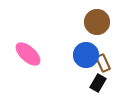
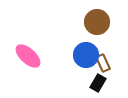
pink ellipse: moved 2 px down
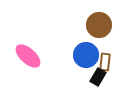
brown circle: moved 2 px right, 3 px down
brown rectangle: moved 2 px right, 1 px up; rotated 30 degrees clockwise
black rectangle: moved 6 px up
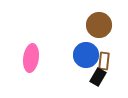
pink ellipse: moved 3 px right, 2 px down; rotated 56 degrees clockwise
brown rectangle: moved 1 px left, 1 px up
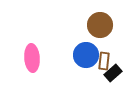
brown circle: moved 1 px right
pink ellipse: moved 1 px right; rotated 12 degrees counterclockwise
black rectangle: moved 15 px right, 4 px up; rotated 18 degrees clockwise
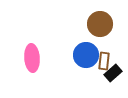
brown circle: moved 1 px up
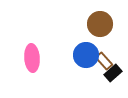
brown rectangle: rotated 48 degrees counterclockwise
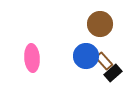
blue circle: moved 1 px down
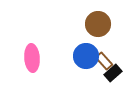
brown circle: moved 2 px left
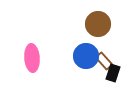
black rectangle: rotated 30 degrees counterclockwise
